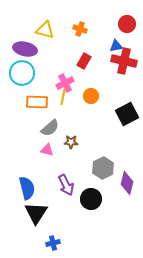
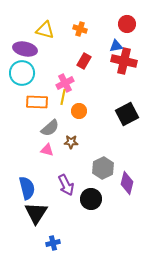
orange circle: moved 12 px left, 15 px down
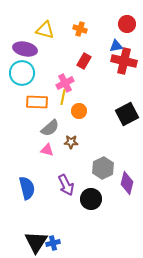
black triangle: moved 29 px down
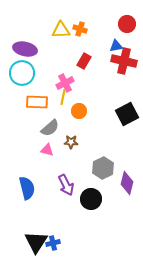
yellow triangle: moved 16 px right; rotated 18 degrees counterclockwise
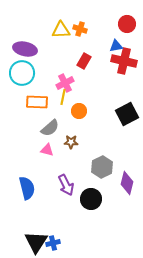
gray hexagon: moved 1 px left, 1 px up
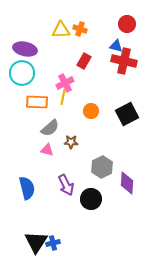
blue triangle: rotated 24 degrees clockwise
orange circle: moved 12 px right
purple diamond: rotated 10 degrees counterclockwise
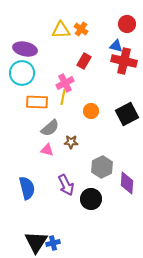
orange cross: moved 1 px right; rotated 16 degrees clockwise
